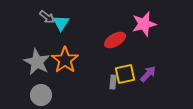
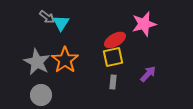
yellow square: moved 12 px left, 17 px up
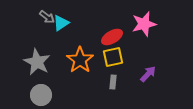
cyan triangle: rotated 24 degrees clockwise
red ellipse: moved 3 px left, 3 px up
orange star: moved 15 px right
